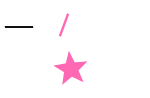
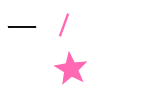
black line: moved 3 px right
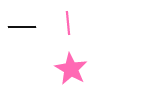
pink line: moved 4 px right, 2 px up; rotated 25 degrees counterclockwise
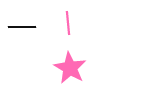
pink star: moved 1 px left, 1 px up
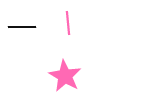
pink star: moved 5 px left, 8 px down
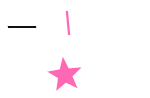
pink star: moved 1 px up
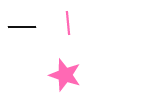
pink star: rotated 12 degrees counterclockwise
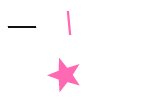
pink line: moved 1 px right
